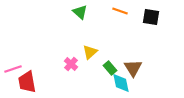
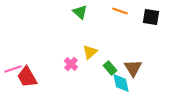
red trapezoid: moved 5 px up; rotated 20 degrees counterclockwise
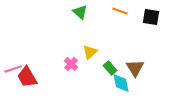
brown triangle: moved 2 px right
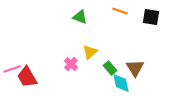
green triangle: moved 5 px down; rotated 21 degrees counterclockwise
pink line: moved 1 px left
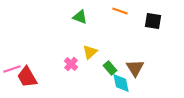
black square: moved 2 px right, 4 px down
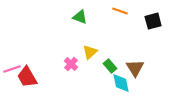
black square: rotated 24 degrees counterclockwise
green rectangle: moved 2 px up
